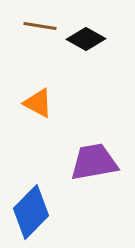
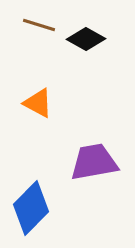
brown line: moved 1 px left, 1 px up; rotated 8 degrees clockwise
blue diamond: moved 4 px up
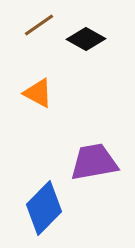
brown line: rotated 52 degrees counterclockwise
orange triangle: moved 10 px up
blue diamond: moved 13 px right
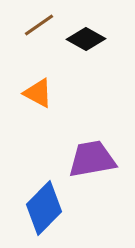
purple trapezoid: moved 2 px left, 3 px up
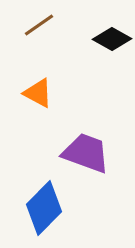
black diamond: moved 26 px right
purple trapezoid: moved 6 px left, 6 px up; rotated 30 degrees clockwise
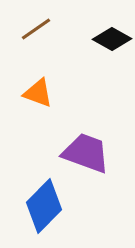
brown line: moved 3 px left, 4 px down
orange triangle: rotated 8 degrees counterclockwise
blue diamond: moved 2 px up
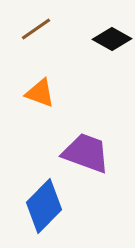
orange triangle: moved 2 px right
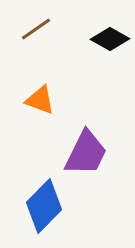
black diamond: moved 2 px left
orange triangle: moved 7 px down
purple trapezoid: rotated 96 degrees clockwise
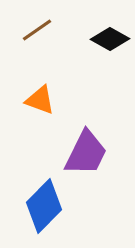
brown line: moved 1 px right, 1 px down
